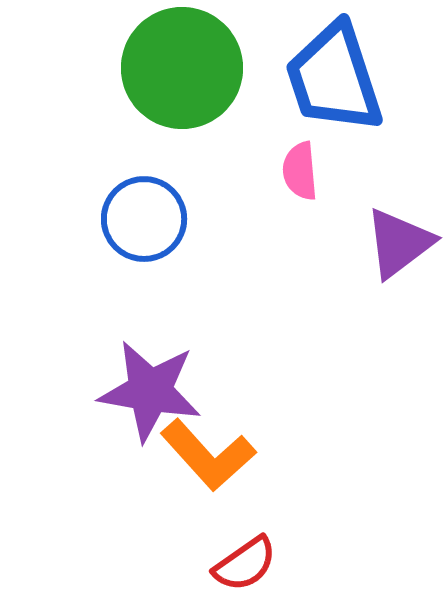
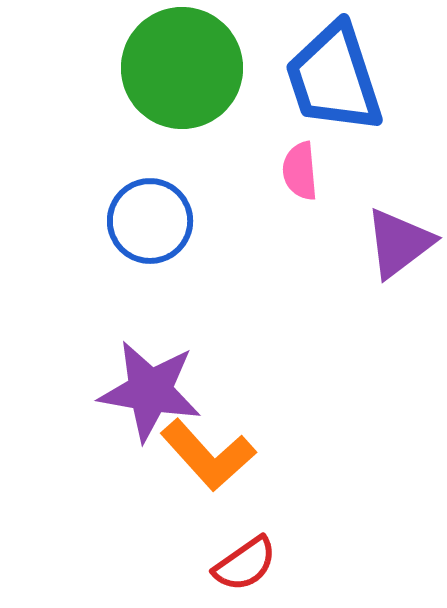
blue circle: moved 6 px right, 2 px down
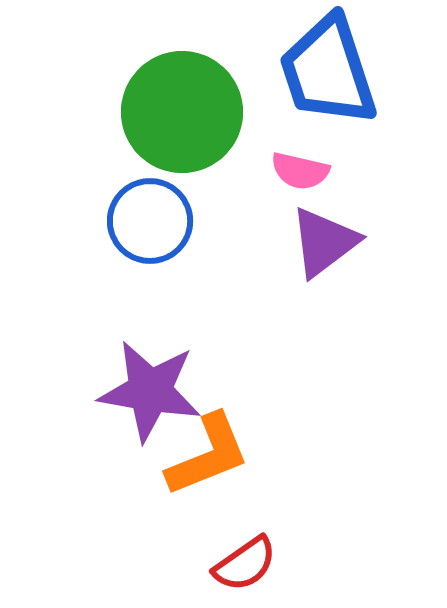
green circle: moved 44 px down
blue trapezoid: moved 6 px left, 7 px up
pink semicircle: rotated 72 degrees counterclockwise
purple triangle: moved 75 px left, 1 px up
orange L-shape: rotated 70 degrees counterclockwise
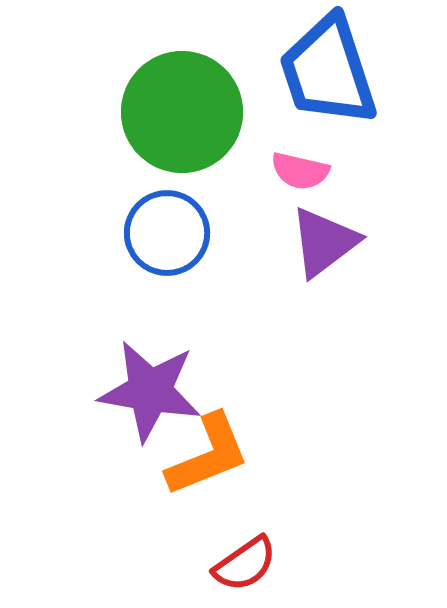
blue circle: moved 17 px right, 12 px down
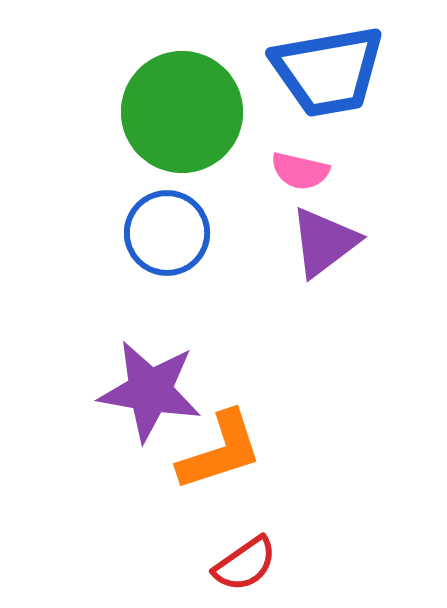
blue trapezoid: rotated 82 degrees counterclockwise
orange L-shape: moved 12 px right, 4 px up; rotated 4 degrees clockwise
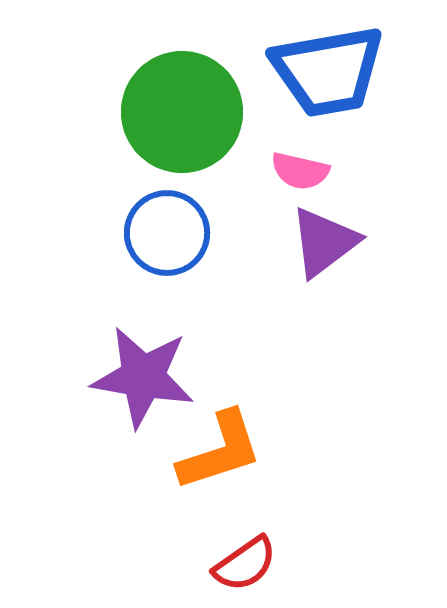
purple star: moved 7 px left, 14 px up
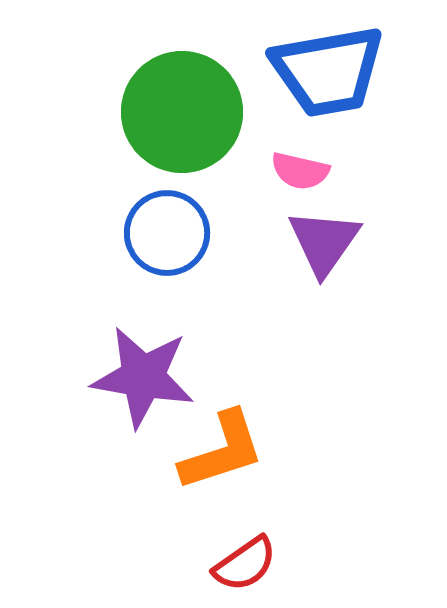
purple triangle: rotated 18 degrees counterclockwise
orange L-shape: moved 2 px right
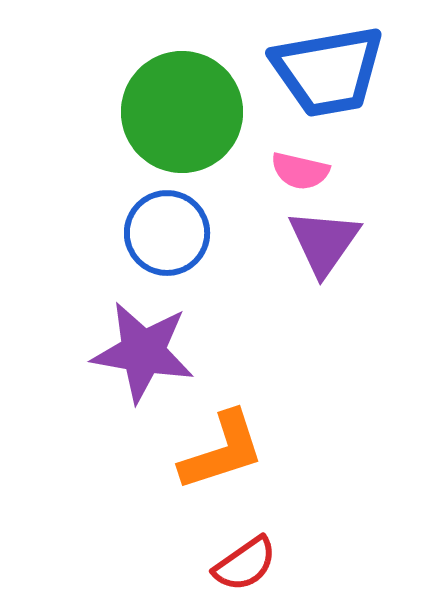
purple star: moved 25 px up
